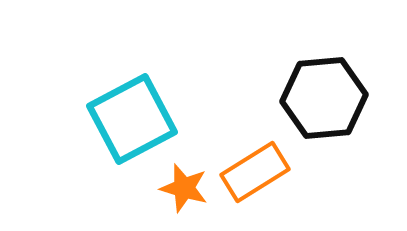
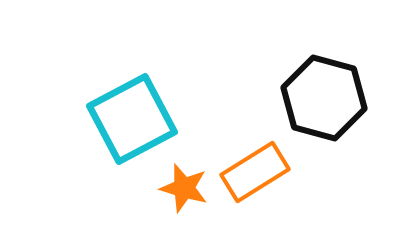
black hexagon: rotated 20 degrees clockwise
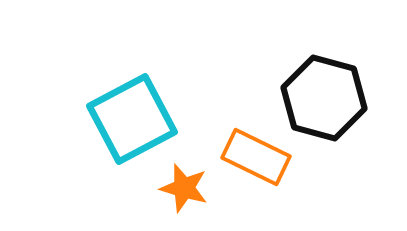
orange rectangle: moved 1 px right, 15 px up; rotated 58 degrees clockwise
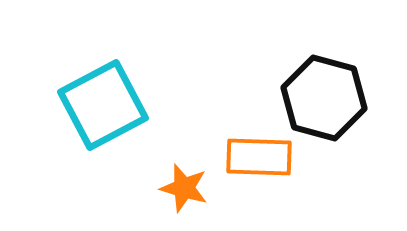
cyan square: moved 29 px left, 14 px up
orange rectangle: moved 3 px right; rotated 24 degrees counterclockwise
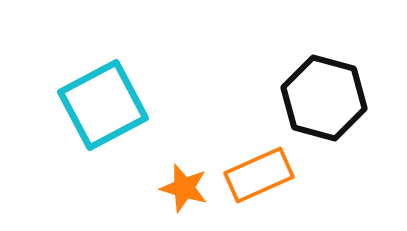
orange rectangle: moved 18 px down; rotated 26 degrees counterclockwise
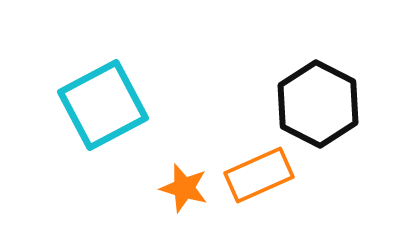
black hexagon: moved 6 px left, 6 px down; rotated 12 degrees clockwise
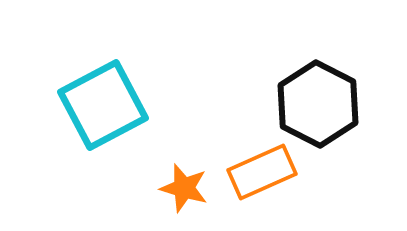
orange rectangle: moved 3 px right, 3 px up
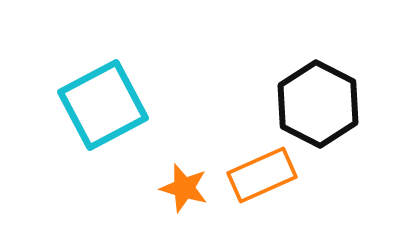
orange rectangle: moved 3 px down
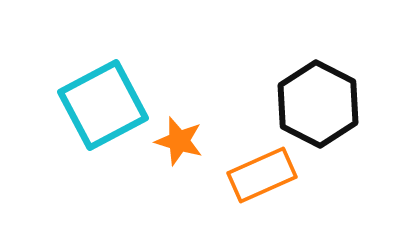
orange star: moved 5 px left, 47 px up
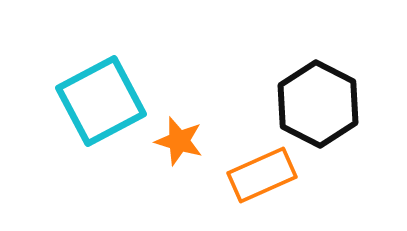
cyan square: moved 2 px left, 4 px up
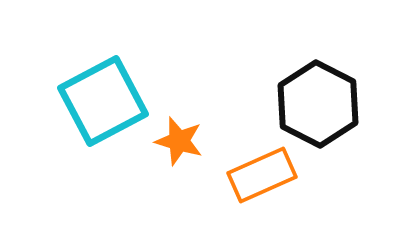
cyan square: moved 2 px right
